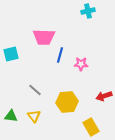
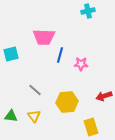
yellow rectangle: rotated 12 degrees clockwise
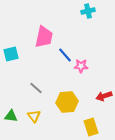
pink trapezoid: rotated 80 degrees counterclockwise
blue line: moved 5 px right; rotated 56 degrees counterclockwise
pink star: moved 2 px down
gray line: moved 1 px right, 2 px up
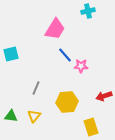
pink trapezoid: moved 11 px right, 8 px up; rotated 20 degrees clockwise
gray line: rotated 72 degrees clockwise
yellow triangle: rotated 16 degrees clockwise
